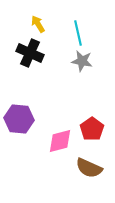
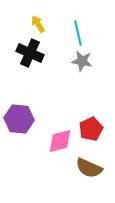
red pentagon: moved 1 px left; rotated 10 degrees clockwise
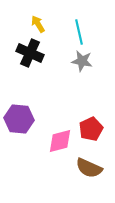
cyan line: moved 1 px right, 1 px up
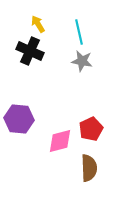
black cross: moved 2 px up
brown semicircle: rotated 116 degrees counterclockwise
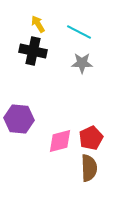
cyan line: rotated 50 degrees counterclockwise
black cross: moved 3 px right; rotated 12 degrees counterclockwise
gray star: moved 2 px down; rotated 10 degrees counterclockwise
red pentagon: moved 9 px down
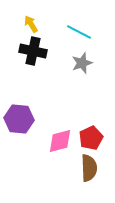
yellow arrow: moved 7 px left
gray star: rotated 20 degrees counterclockwise
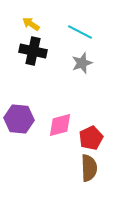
yellow arrow: rotated 24 degrees counterclockwise
cyan line: moved 1 px right
pink diamond: moved 16 px up
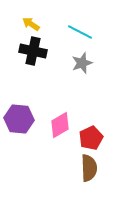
pink diamond: rotated 16 degrees counterclockwise
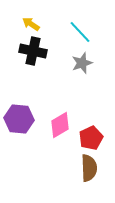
cyan line: rotated 20 degrees clockwise
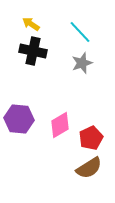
brown semicircle: rotated 60 degrees clockwise
